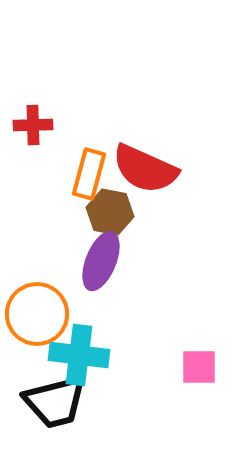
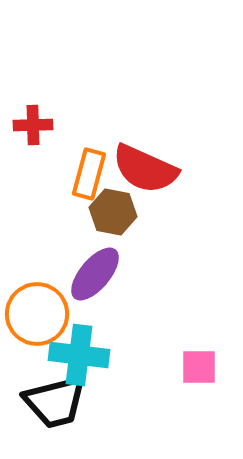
brown hexagon: moved 3 px right
purple ellipse: moved 6 px left, 13 px down; rotated 18 degrees clockwise
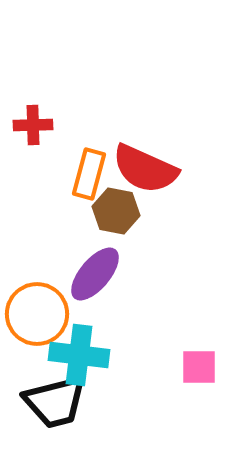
brown hexagon: moved 3 px right, 1 px up
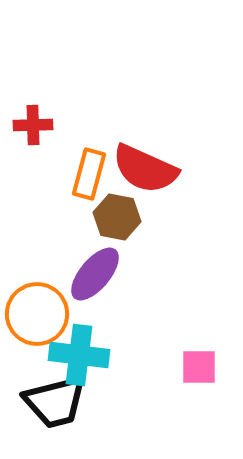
brown hexagon: moved 1 px right, 6 px down
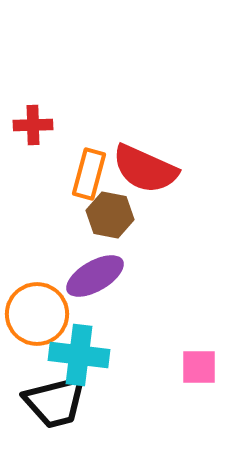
brown hexagon: moved 7 px left, 2 px up
purple ellipse: moved 2 px down; rotated 20 degrees clockwise
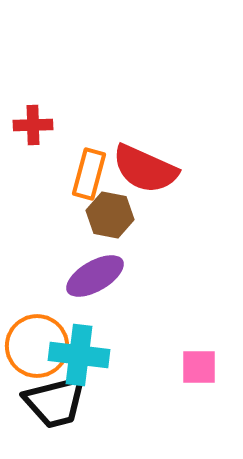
orange circle: moved 32 px down
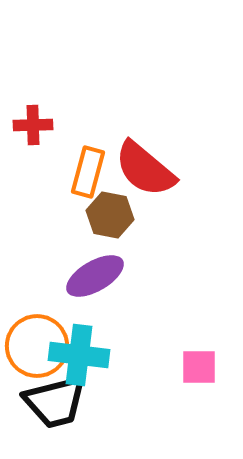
red semicircle: rotated 16 degrees clockwise
orange rectangle: moved 1 px left, 2 px up
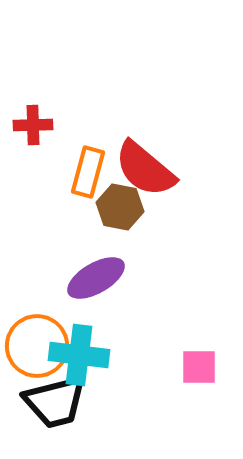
brown hexagon: moved 10 px right, 8 px up
purple ellipse: moved 1 px right, 2 px down
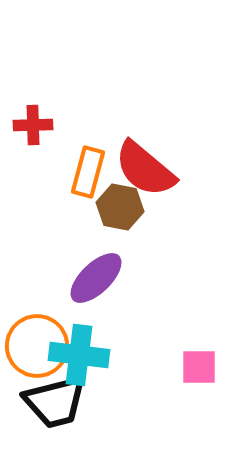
purple ellipse: rotated 14 degrees counterclockwise
